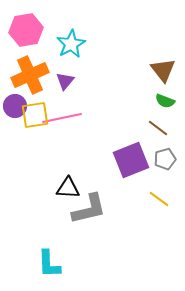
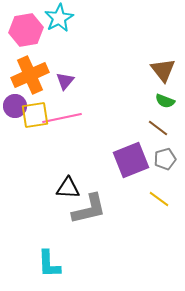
cyan star: moved 12 px left, 26 px up
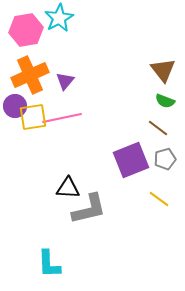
yellow square: moved 2 px left, 2 px down
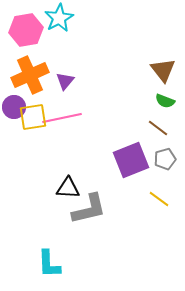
purple circle: moved 1 px left, 1 px down
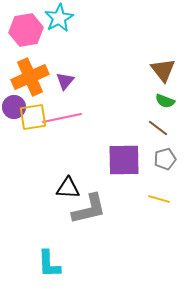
orange cross: moved 2 px down
purple square: moved 7 px left; rotated 21 degrees clockwise
yellow line: rotated 20 degrees counterclockwise
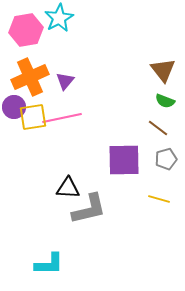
gray pentagon: moved 1 px right
cyan L-shape: rotated 88 degrees counterclockwise
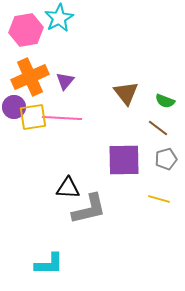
brown triangle: moved 37 px left, 23 px down
pink line: rotated 15 degrees clockwise
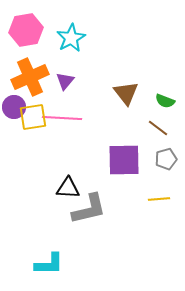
cyan star: moved 12 px right, 20 px down
yellow line: rotated 20 degrees counterclockwise
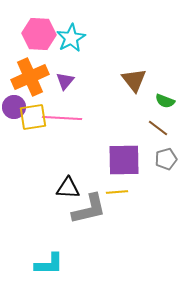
pink hexagon: moved 13 px right, 4 px down; rotated 12 degrees clockwise
brown triangle: moved 8 px right, 13 px up
yellow line: moved 42 px left, 7 px up
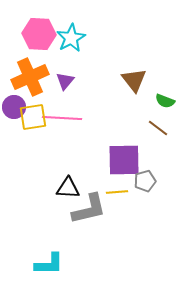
gray pentagon: moved 21 px left, 22 px down
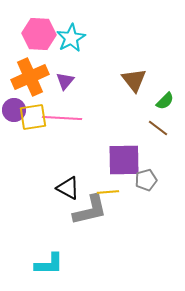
green semicircle: rotated 66 degrees counterclockwise
purple circle: moved 3 px down
gray pentagon: moved 1 px right, 1 px up
black triangle: rotated 25 degrees clockwise
yellow line: moved 9 px left
gray L-shape: moved 1 px right, 1 px down
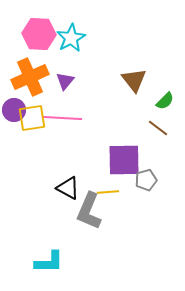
yellow square: moved 1 px left, 1 px down
gray L-shape: moved 1 px left, 1 px down; rotated 126 degrees clockwise
cyan L-shape: moved 2 px up
